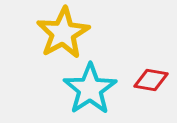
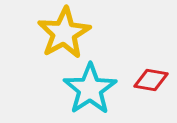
yellow star: moved 1 px right
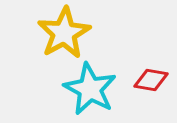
cyan star: rotated 10 degrees counterclockwise
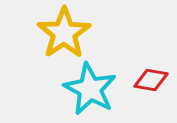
yellow star: rotated 4 degrees counterclockwise
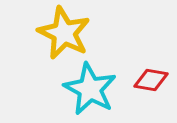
yellow star: rotated 12 degrees counterclockwise
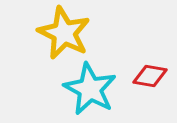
red diamond: moved 1 px left, 4 px up
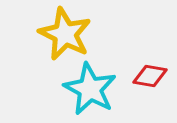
yellow star: moved 1 px right, 1 px down
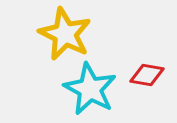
red diamond: moved 3 px left, 1 px up
